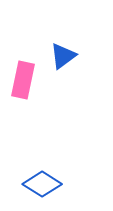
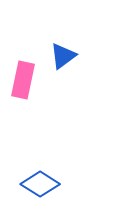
blue diamond: moved 2 px left
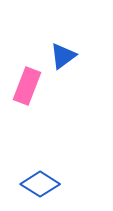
pink rectangle: moved 4 px right, 6 px down; rotated 9 degrees clockwise
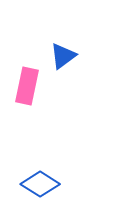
pink rectangle: rotated 9 degrees counterclockwise
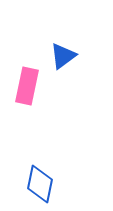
blue diamond: rotated 69 degrees clockwise
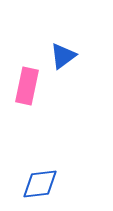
blue diamond: rotated 72 degrees clockwise
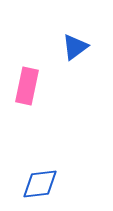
blue triangle: moved 12 px right, 9 px up
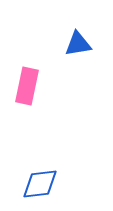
blue triangle: moved 3 px right, 3 px up; rotated 28 degrees clockwise
